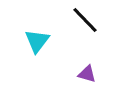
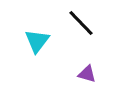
black line: moved 4 px left, 3 px down
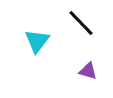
purple triangle: moved 1 px right, 3 px up
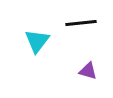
black line: rotated 52 degrees counterclockwise
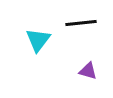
cyan triangle: moved 1 px right, 1 px up
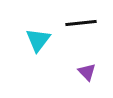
purple triangle: moved 1 px left, 1 px down; rotated 30 degrees clockwise
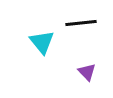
cyan triangle: moved 4 px right, 2 px down; rotated 16 degrees counterclockwise
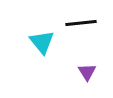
purple triangle: rotated 12 degrees clockwise
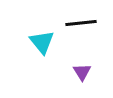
purple triangle: moved 5 px left
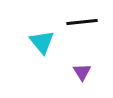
black line: moved 1 px right, 1 px up
